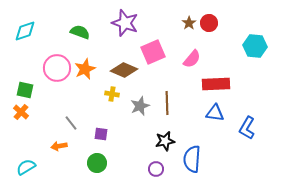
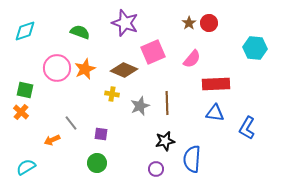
cyan hexagon: moved 2 px down
orange arrow: moved 7 px left, 6 px up; rotated 14 degrees counterclockwise
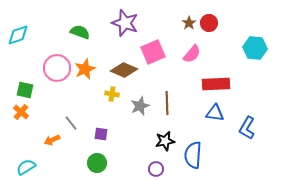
cyan diamond: moved 7 px left, 4 px down
pink semicircle: moved 5 px up
blue semicircle: moved 1 px right, 4 px up
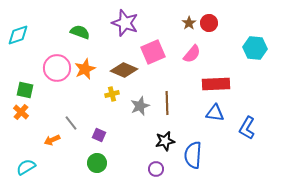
yellow cross: rotated 24 degrees counterclockwise
purple square: moved 2 px left, 1 px down; rotated 16 degrees clockwise
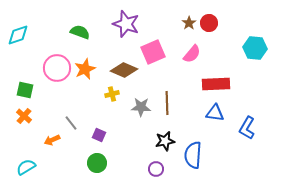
purple star: moved 1 px right, 1 px down
gray star: moved 1 px right, 1 px down; rotated 24 degrees clockwise
orange cross: moved 3 px right, 4 px down
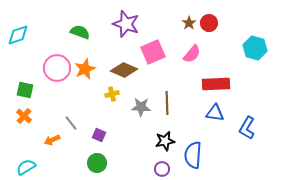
cyan hexagon: rotated 10 degrees clockwise
purple circle: moved 6 px right
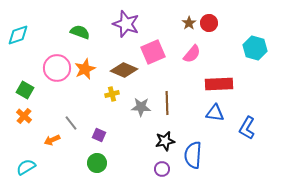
red rectangle: moved 3 px right
green square: rotated 18 degrees clockwise
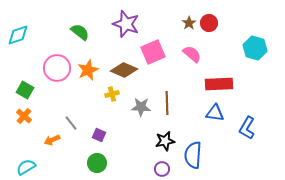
green semicircle: rotated 18 degrees clockwise
pink semicircle: rotated 90 degrees counterclockwise
orange star: moved 3 px right, 1 px down
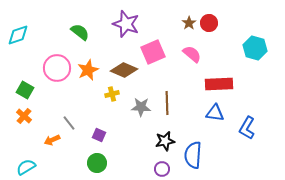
gray line: moved 2 px left
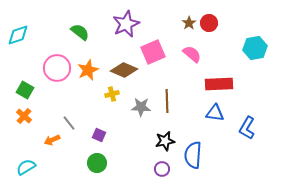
purple star: rotated 28 degrees clockwise
cyan hexagon: rotated 25 degrees counterclockwise
brown line: moved 2 px up
